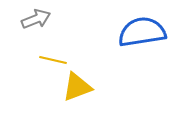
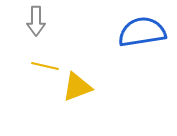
gray arrow: moved 2 px down; rotated 112 degrees clockwise
yellow line: moved 8 px left, 6 px down
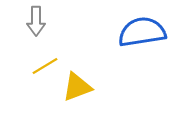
yellow line: rotated 44 degrees counterclockwise
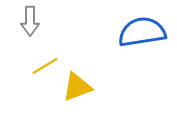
gray arrow: moved 6 px left
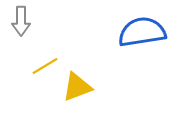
gray arrow: moved 9 px left
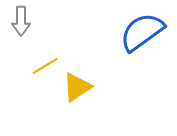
blue semicircle: rotated 27 degrees counterclockwise
yellow triangle: rotated 12 degrees counterclockwise
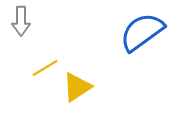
yellow line: moved 2 px down
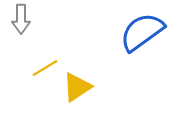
gray arrow: moved 2 px up
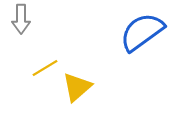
yellow triangle: rotated 8 degrees counterclockwise
